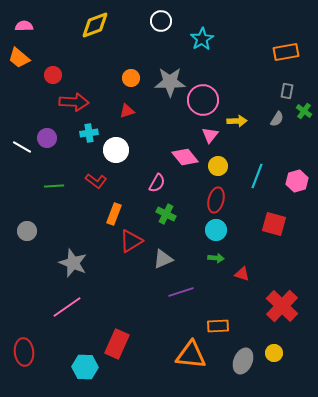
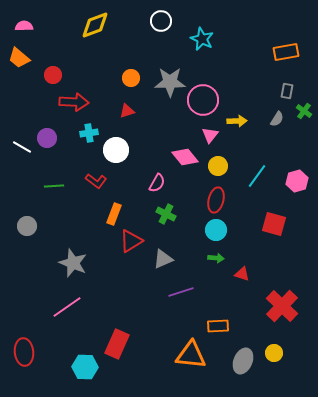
cyan star at (202, 39): rotated 15 degrees counterclockwise
cyan line at (257, 176): rotated 15 degrees clockwise
gray circle at (27, 231): moved 5 px up
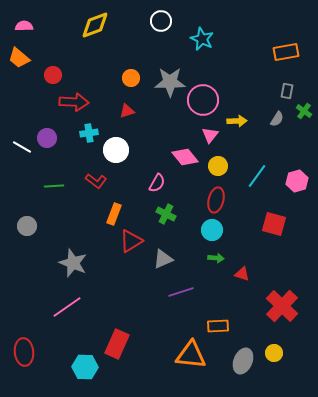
cyan circle at (216, 230): moved 4 px left
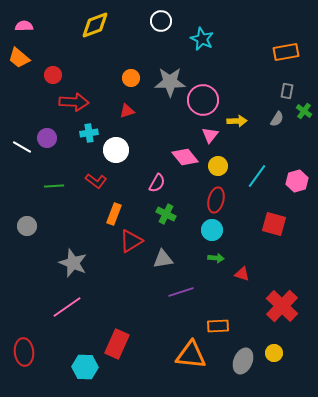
gray triangle at (163, 259): rotated 15 degrees clockwise
